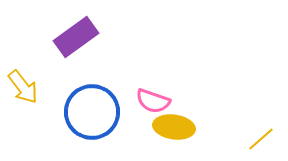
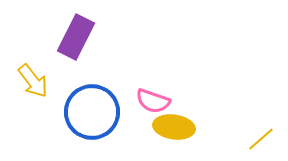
purple rectangle: rotated 27 degrees counterclockwise
yellow arrow: moved 10 px right, 6 px up
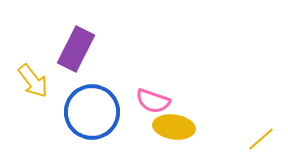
purple rectangle: moved 12 px down
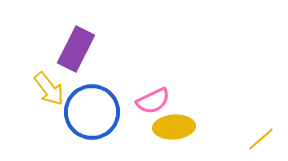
yellow arrow: moved 16 px right, 8 px down
pink semicircle: rotated 44 degrees counterclockwise
yellow ellipse: rotated 12 degrees counterclockwise
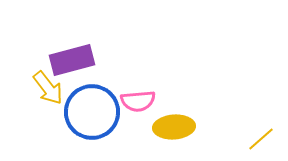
purple rectangle: moved 4 px left, 11 px down; rotated 48 degrees clockwise
yellow arrow: moved 1 px left, 1 px up
pink semicircle: moved 15 px left; rotated 20 degrees clockwise
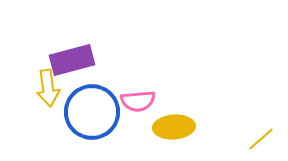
yellow arrow: rotated 30 degrees clockwise
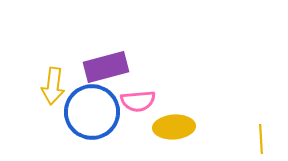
purple rectangle: moved 34 px right, 7 px down
yellow arrow: moved 5 px right, 2 px up; rotated 15 degrees clockwise
yellow line: rotated 52 degrees counterclockwise
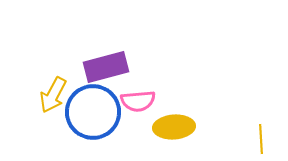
yellow arrow: moved 9 px down; rotated 21 degrees clockwise
blue circle: moved 1 px right
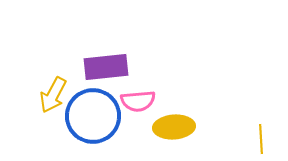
purple rectangle: rotated 9 degrees clockwise
blue circle: moved 4 px down
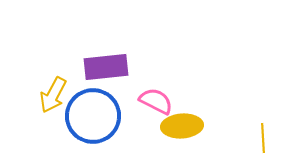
pink semicircle: moved 18 px right; rotated 148 degrees counterclockwise
yellow ellipse: moved 8 px right, 1 px up
yellow line: moved 2 px right, 1 px up
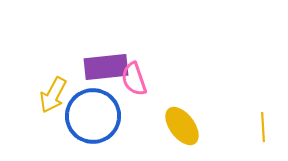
pink semicircle: moved 22 px left, 22 px up; rotated 136 degrees counterclockwise
yellow ellipse: rotated 57 degrees clockwise
yellow line: moved 11 px up
